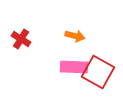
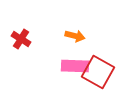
pink rectangle: moved 1 px right, 1 px up
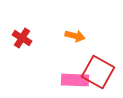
red cross: moved 1 px right, 1 px up
pink rectangle: moved 14 px down
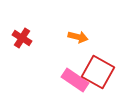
orange arrow: moved 3 px right, 1 px down
pink rectangle: rotated 32 degrees clockwise
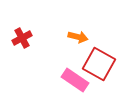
red cross: rotated 30 degrees clockwise
red square: moved 1 px right, 8 px up
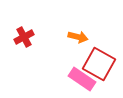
red cross: moved 2 px right, 1 px up
pink rectangle: moved 7 px right, 1 px up
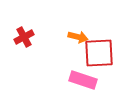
red square: moved 11 px up; rotated 32 degrees counterclockwise
pink rectangle: moved 1 px right, 1 px down; rotated 16 degrees counterclockwise
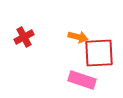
pink rectangle: moved 1 px left
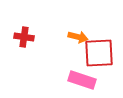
red cross: rotated 36 degrees clockwise
